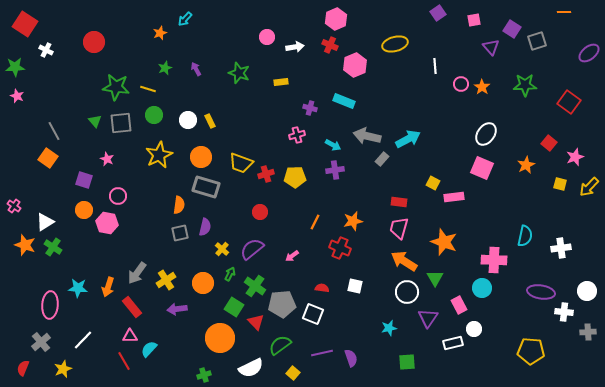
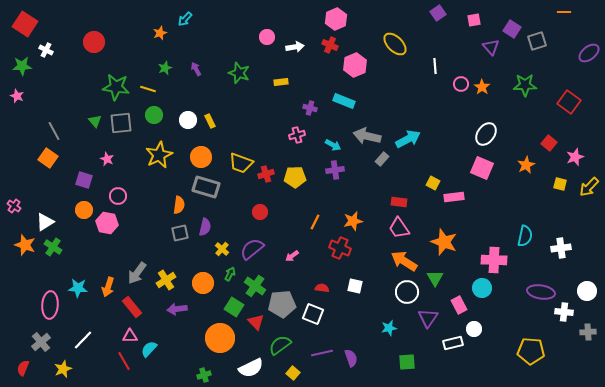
yellow ellipse at (395, 44): rotated 60 degrees clockwise
green star at (15, 67): moved 7 px right, 1 px up
pink trapezoid at (399, 228): rotated 50 degrees counterclockwise
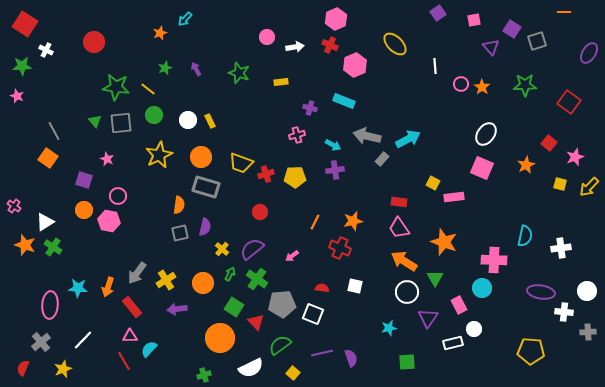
purple ellipse at (589, 53): rotated 20 degrees counterclockwise
yellow line at (148, 89): rotated 21 degrees clockwise
pink hexagon at (107, 223): moved 2 px right, 2 px up
green cross at (255, 286): moved 2 px right, 7 px up
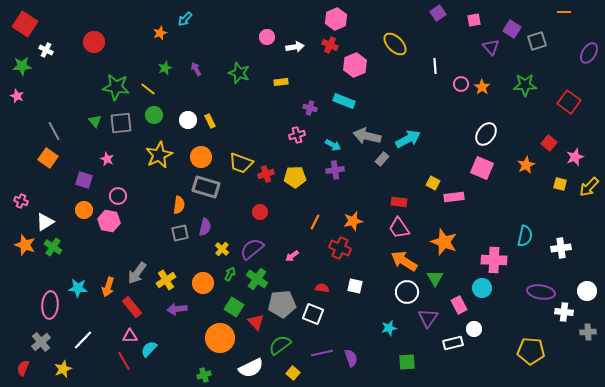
pink cross at (14, 206): moved 7 px right, 5 px up; rotated 16 degrees counterclockwise
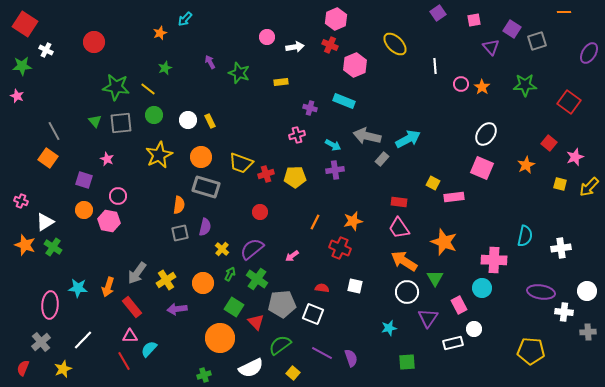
purple arrow at (196, 69): moved 14 px right, 7 px up
purple line at (322, 353): rotated 40 degrees clockwise
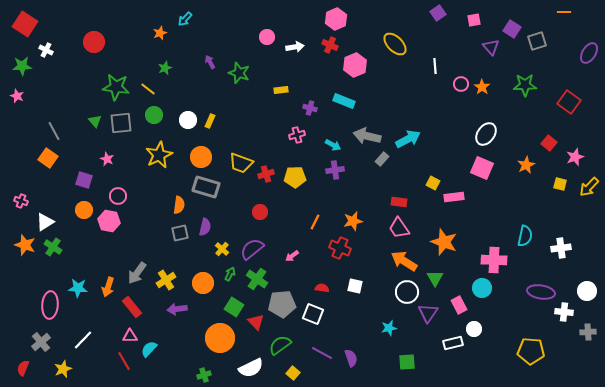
yellow rectangle at (281, 82): moved 8 px down
yellow rectangle at (210, 121): rotated 48 degrees clockwise
purple triangle at (428, 318): moved 5 px up
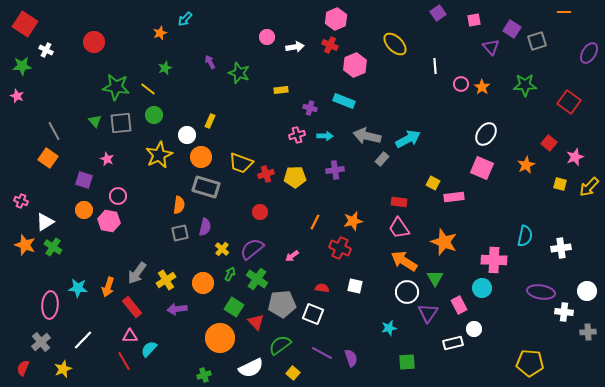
white circle at (188, 120): moved 1 px left, 15 px down
cyan arrow at (333, 145): moved 8 px left, 9 px up; rotated 28 degrees counterclockwise
yellow pentagon at (531, 351): moved 1 px left, 12 px down
